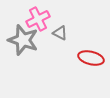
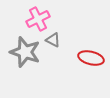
gray triangle: moved 7 px left, 7 px down
gray star: moved 2 px right, 12 px down
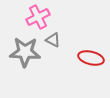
pink cross: moved 2 px up
gray star: rotated 16 degrees counterclockwise
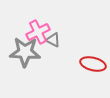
pink cross: moved 15 px down
red ellipse: moved 2 px right, 6 px down
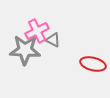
pink cross: moved 1 px left, 1 px up
gray star: moved 2 px up
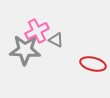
gray triangle: moved 3 px right
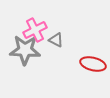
pink cross: moved 2 px left, 1 px up
